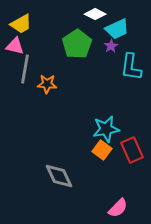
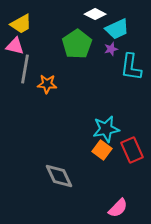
purple star: moved 3 px down; rotated 16 degrees clockwise
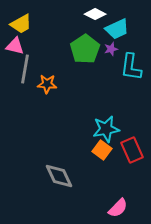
green pentagon: moved 8 px right, 5 px down
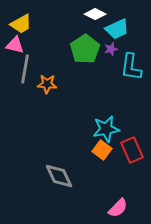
pink triangle: moved 1 px up
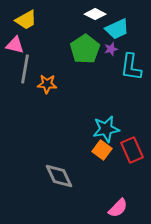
yellow trapezoid: moved 5 px right, 4 px up
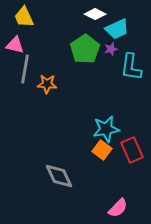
yellow trapezoid: moved 2 px left, 3 px up; rotated 95 degrees clockwise
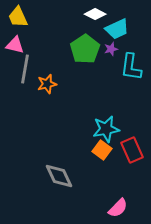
yellow trapezoid: moved 6 px left
orange star: rotated 18 degrees counterclockwise
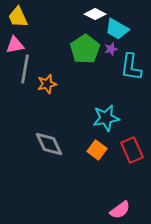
cyan trapezoid: rotated 55 degrees clockwise
pink triangle: rotated 24 degrees counterclockwise
cyan star: moved 11 px up
orange square: moved 5 px left
gray diamond: moved 10 px left, 32 px up
pink semicircle: moved 2 px right, 2 px down; rotated 10 degrees clockwise
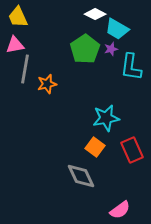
gray diamond: moved 32 px right, 32 px down
orange square: moved 2 px left, 3 px up
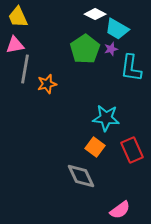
cyan L-shape: moved 1 px down
cyan star: rotated 16 degrees clockwise
